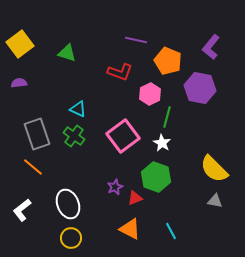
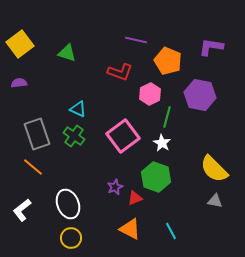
purple L-shape: rotated 60 degrees clockwise
purple hexagon: moved 7 px down
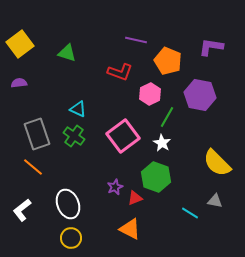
green line: rotated 15 degrees clockwise
yellow semicircle: moved 3 px right, 6 px up
cyan line: moved 19 px right, 18 px up; rotated 30 degrees counterclockwise
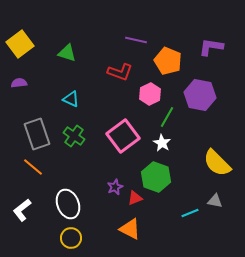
cyan triangle: moved 7 px left, 10 px up
cyan line: rotated 54 degrees counterclockwise
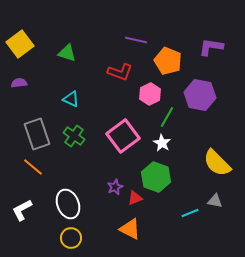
white L-shape: rotated 10 degrees clockwise
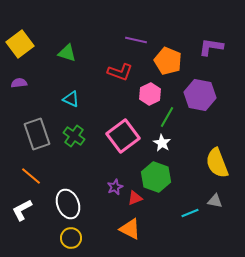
yellow semicircle: rotated 24 degrees clockwise
orange line: moved 2 px left, 9 px down
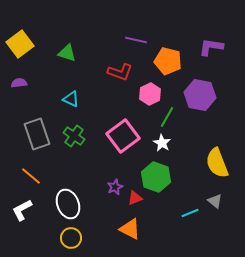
orange pentagon: rotated 8 degrees counterclockwise
gray triangle: rotated 28 degrees clockwise
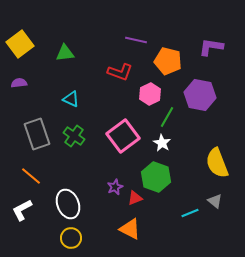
green triangle: moved 2 px left; rotated 24 degrees counterclockwise
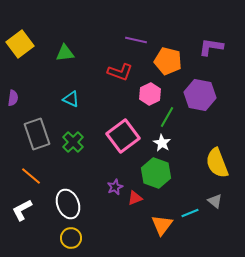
purple semicircle: moved 6 px left, 15 px down; rotated 105 degrees clockwise
green cross: moved 1 px left, 6 px down; rotated 10 degrees clockwise
green hexagon: moved 4 px up
orange triangle: moved 32 px right, 4 px up; rotated 40 degrees clockwise
